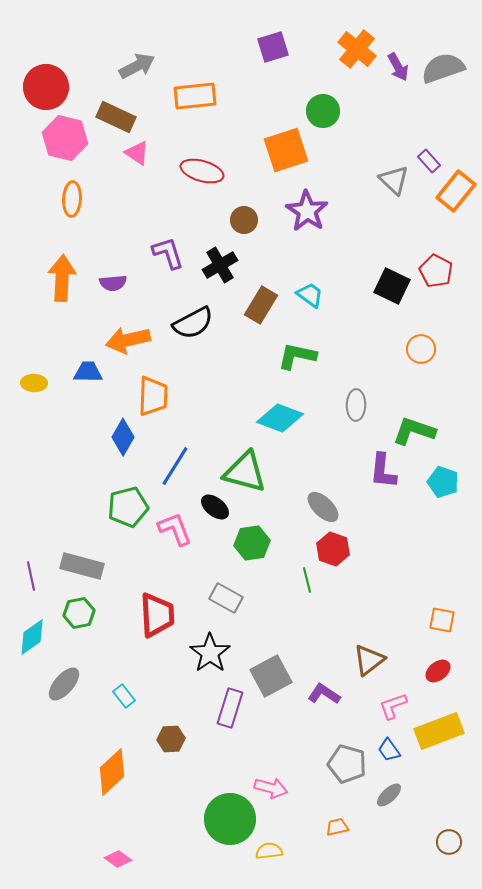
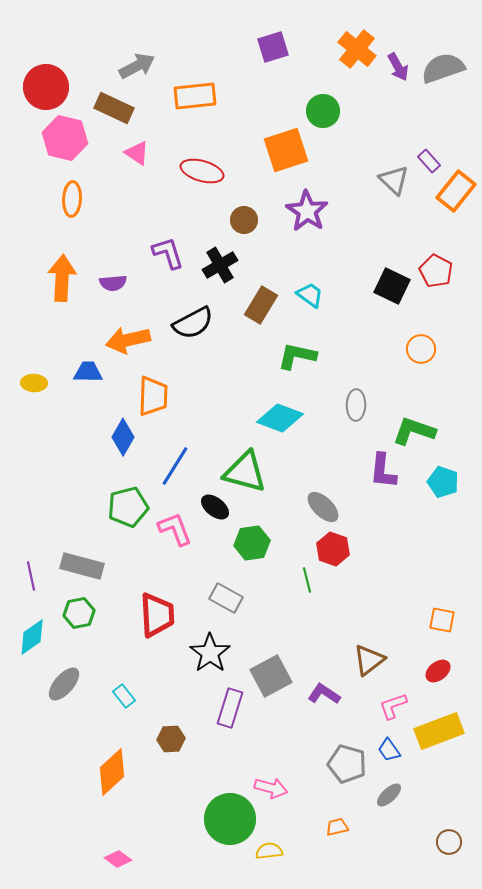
brown rectangle at (116, 117): moved 2 px left, 9 px up
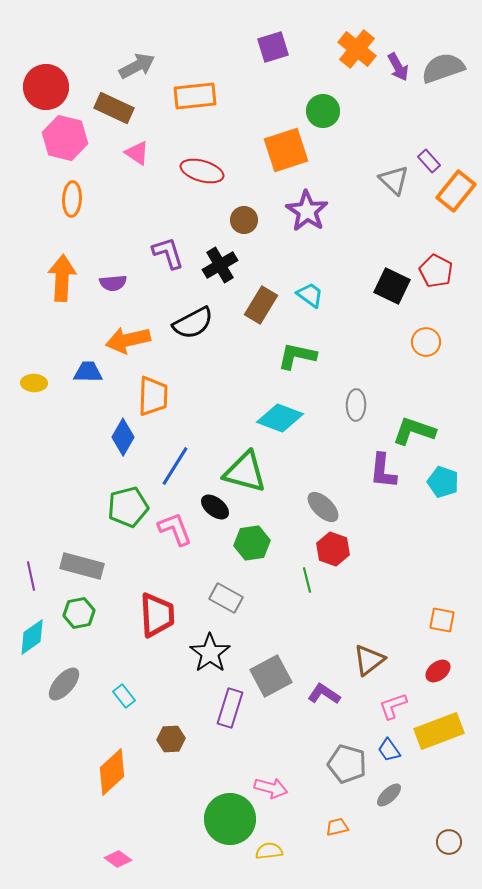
orange circle at (421, 349): moved 5 px right, 7 px up
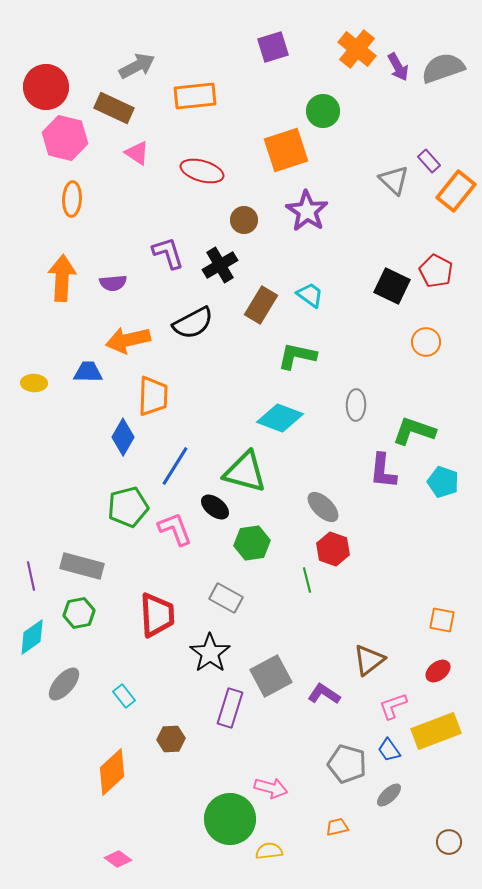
yellow rectangle at (439, 731): moved 3 px left
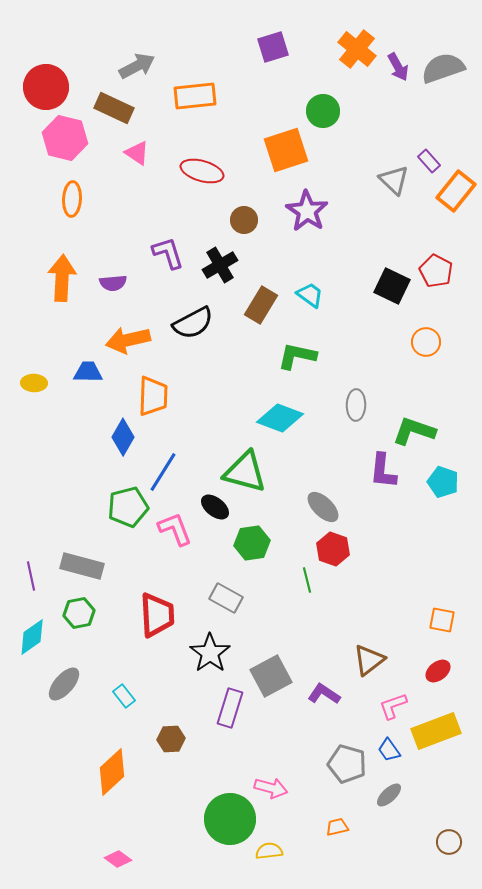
blue line at (175, 466): moved 12 px left, 6 px down
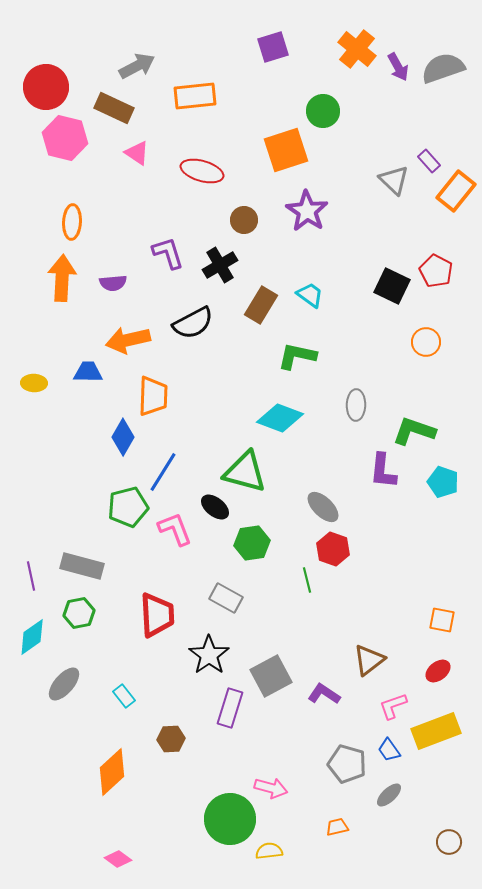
orange ellipse at (72, 199): moved 23 px down
black star at (210, 653): moved 1 px left, 2 px down
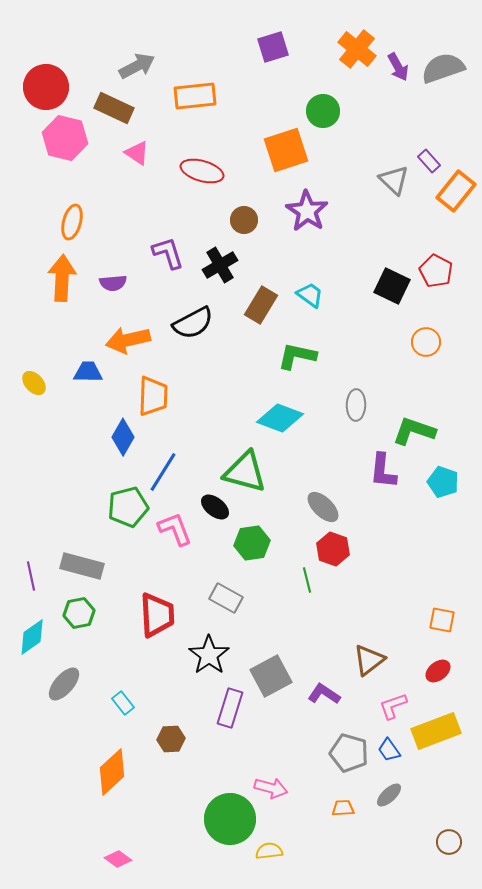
orange ellipse at (72, 222): rotated 12 degrees clockwise
yellow ellipse at (34, 383): rotated 45 degrees clockwise
cyan rectangle at (124, 696): moved 1 px left, 7 px down
gray pentagon at (347, 764): moved 2 px right, 11 px up
orange trapezoid at (337, 827): moved 6 px right, 19 px up; rotated 10 degrees clockwise
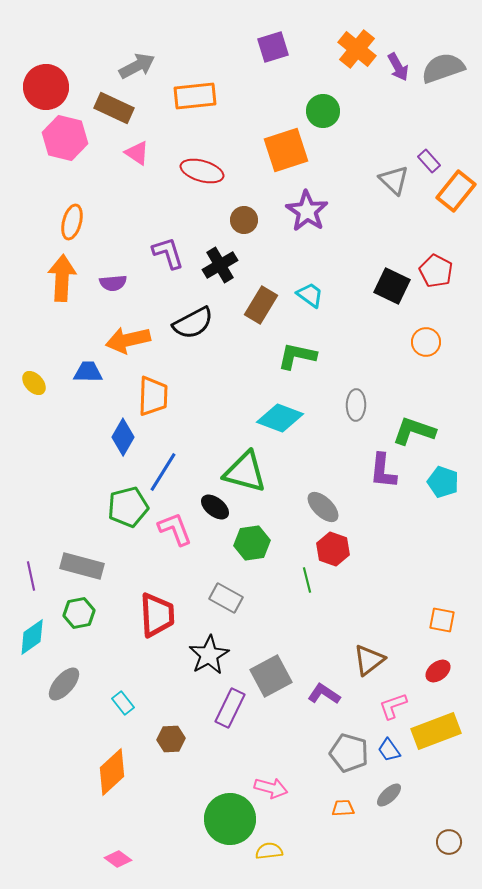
black star at (209, 655): rotated 6 degrees clockwise
purple rectangle at (230, 708): rotated 9 degrees clockwise
